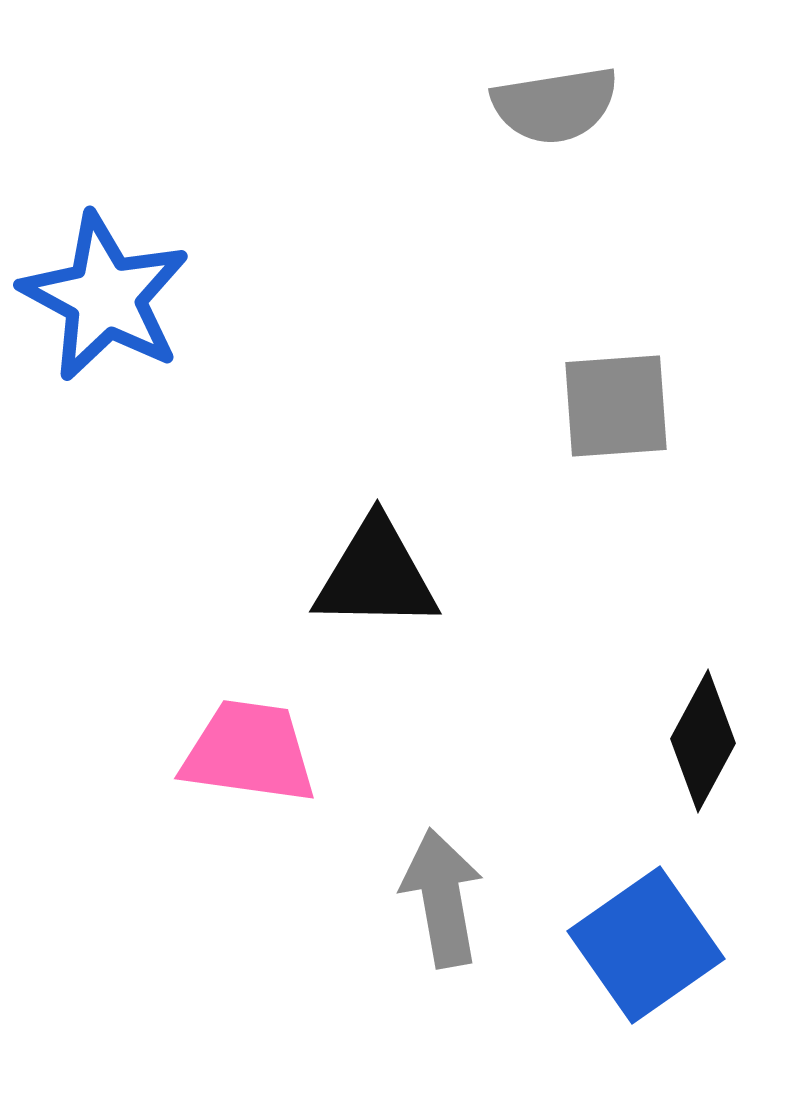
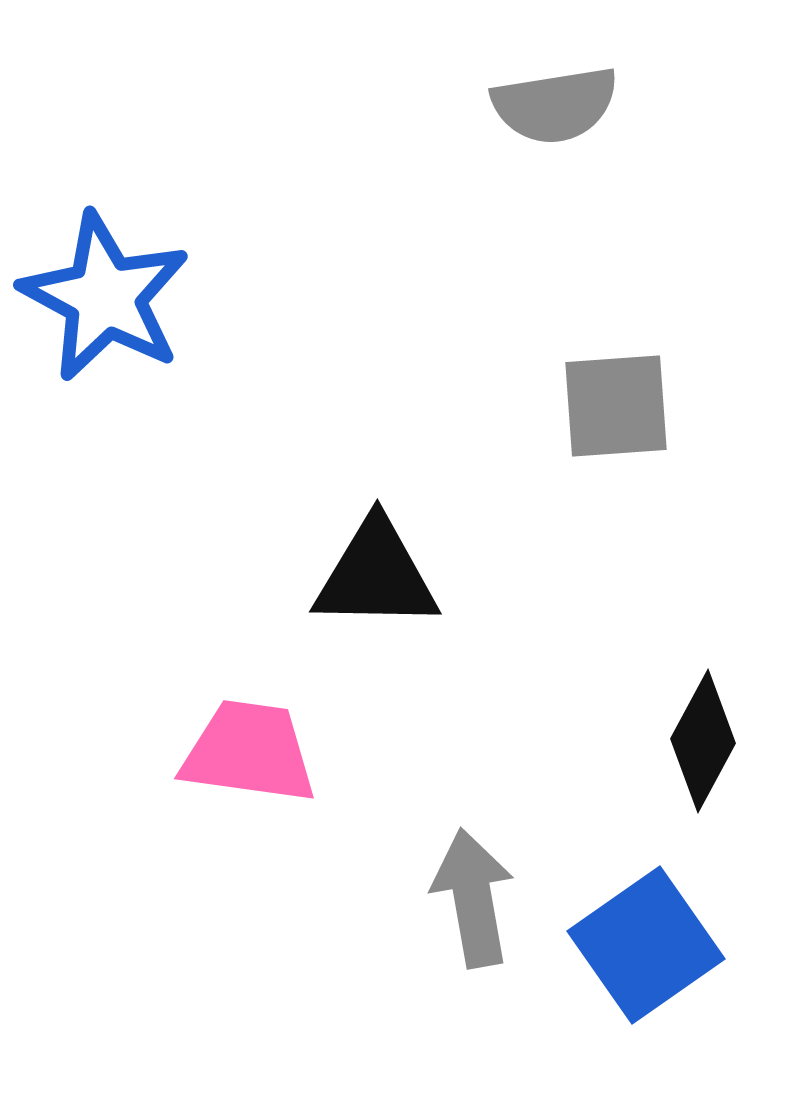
gray arrow: moved 31 px right
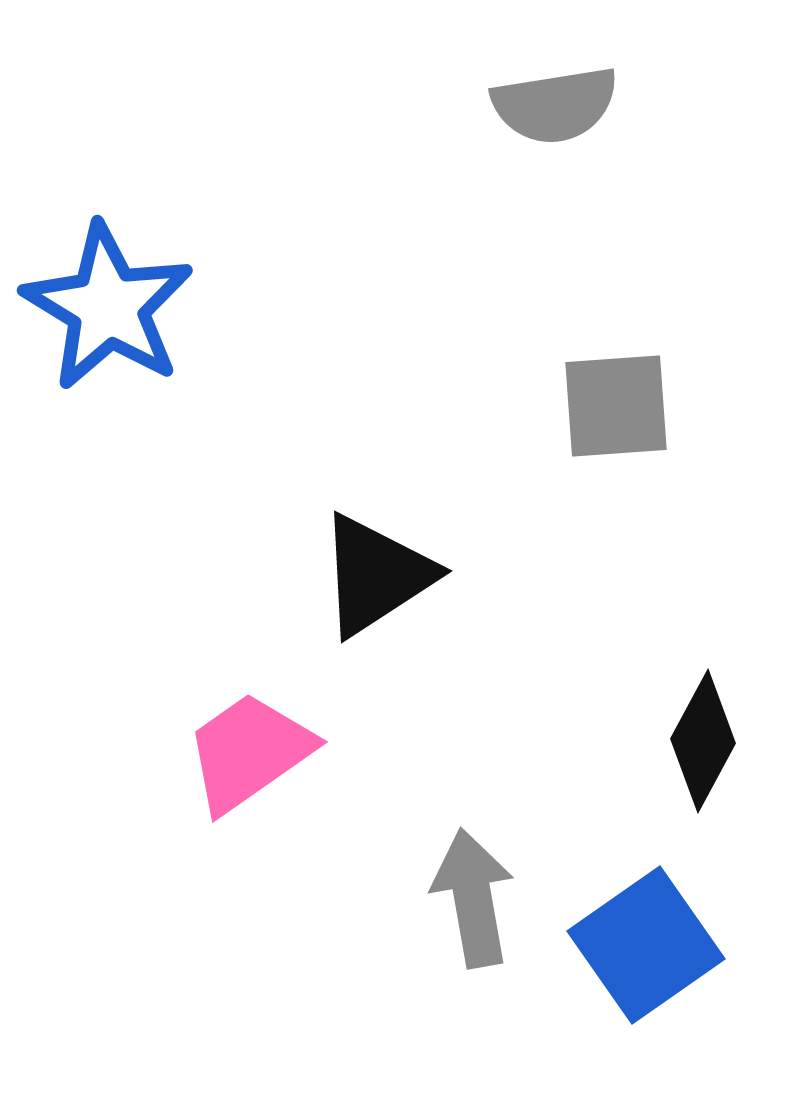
blue star: moved 3 px right, 10 px down; rotated 3 degrees clockwise
black triangle: rotated 34 degrees counterclockwise
pink trapezoid: rotated 43 degrees counterclockwise
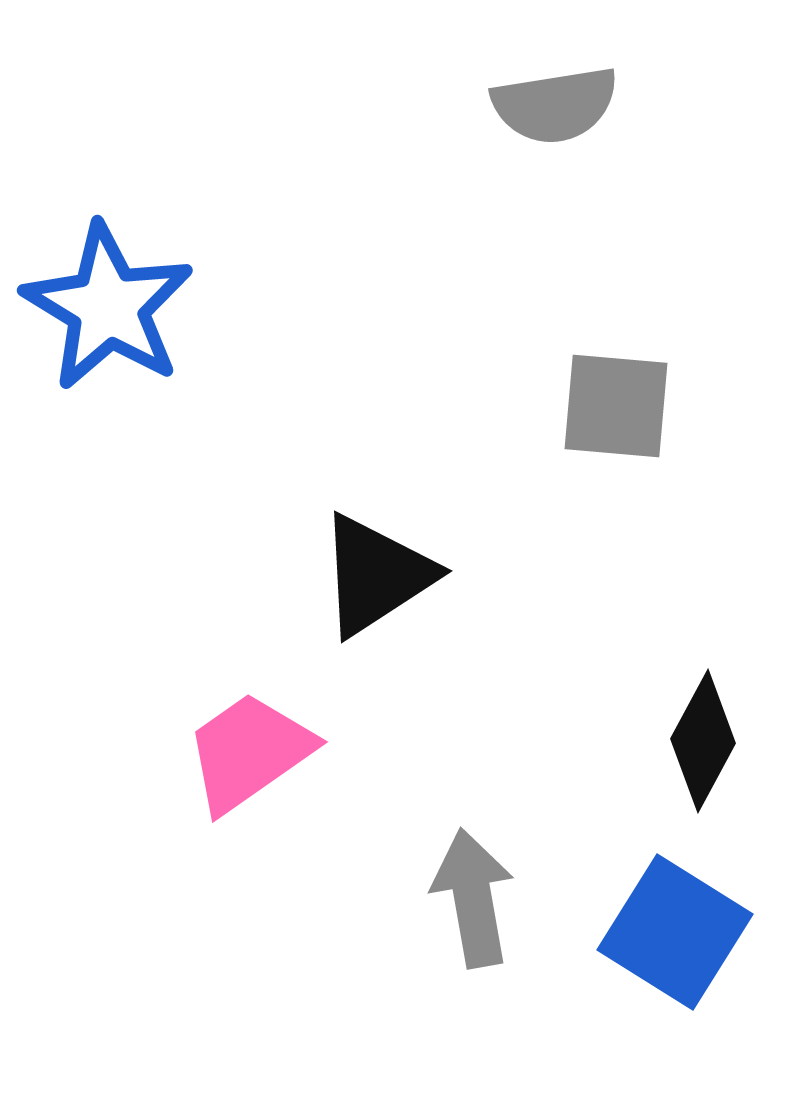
gray square: rotated 9 degrees clockwise
blue square: moved 29 px right, 13 px up; rotated 23 degrees counterclockwise
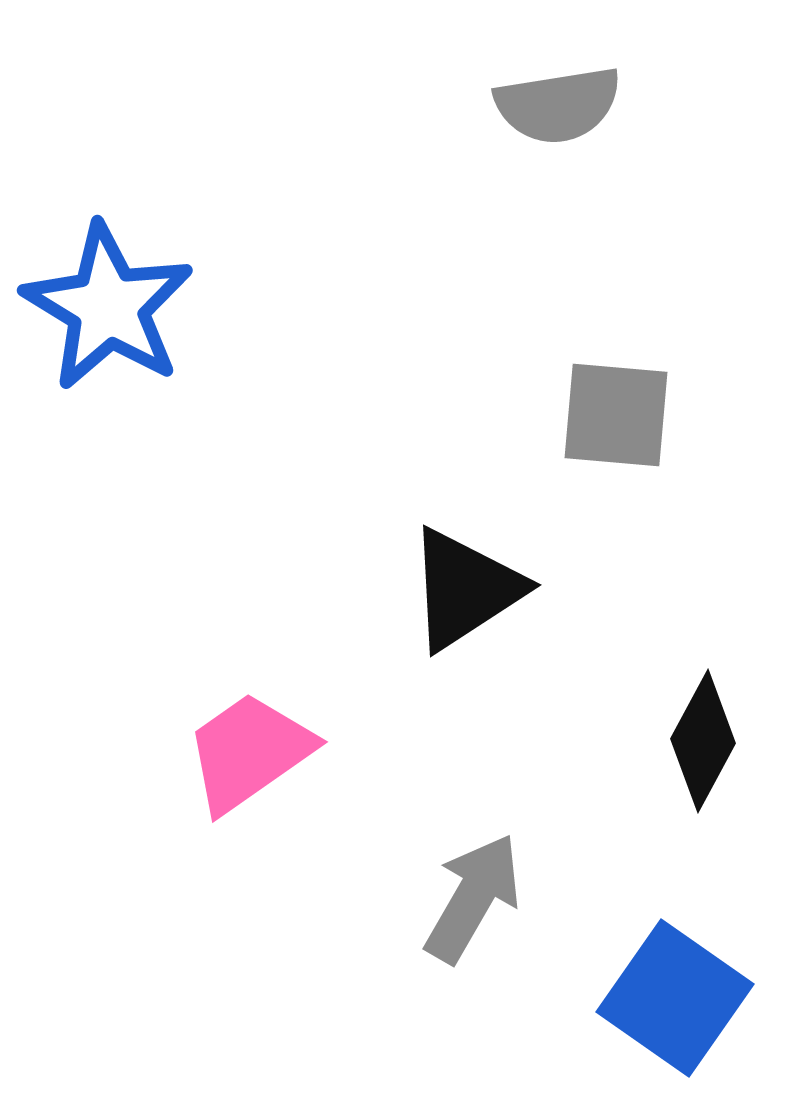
gray semicircle: moved 3 px right
gray square: moved 9 px down
black triangle: moved 89 px right, 14 px down
gray arrow: rotated 40 degrees clockwise
blue square: moved 66 px down; rotated 3 degrees clockwise
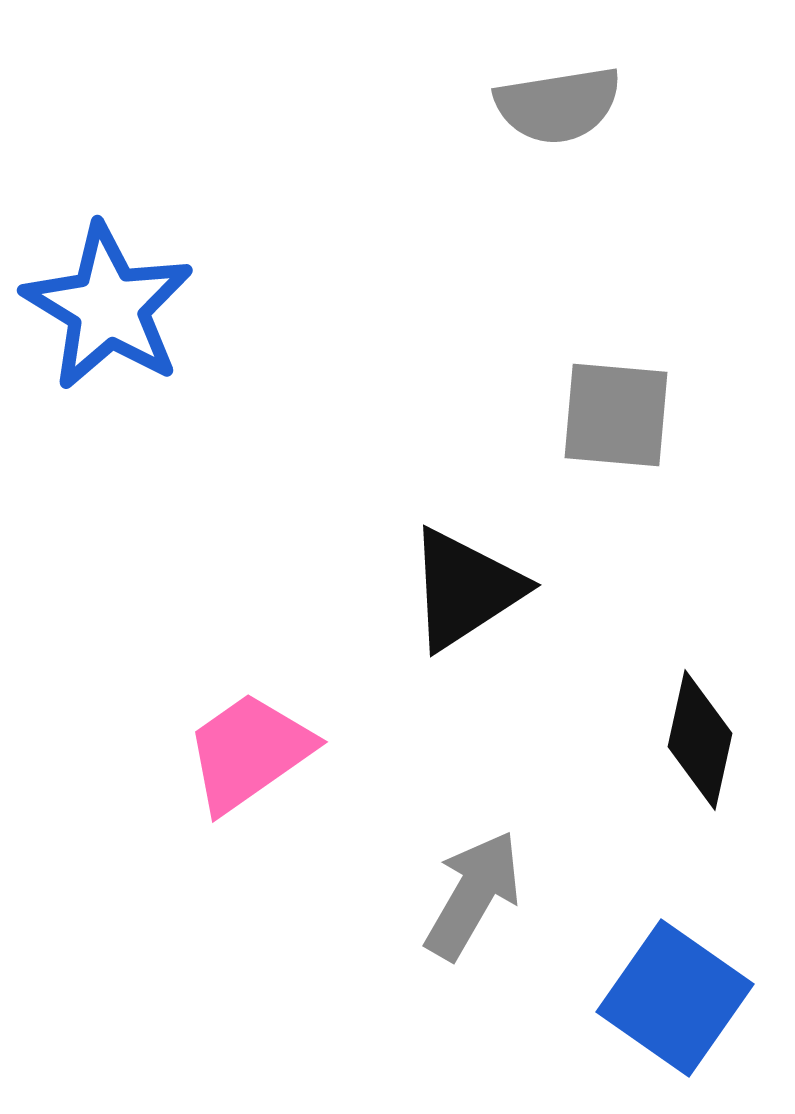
black diamond: moved 3 px left, 1 px up; rotated 16 degrees counterclockwise
gray arrow: moved 3 px up
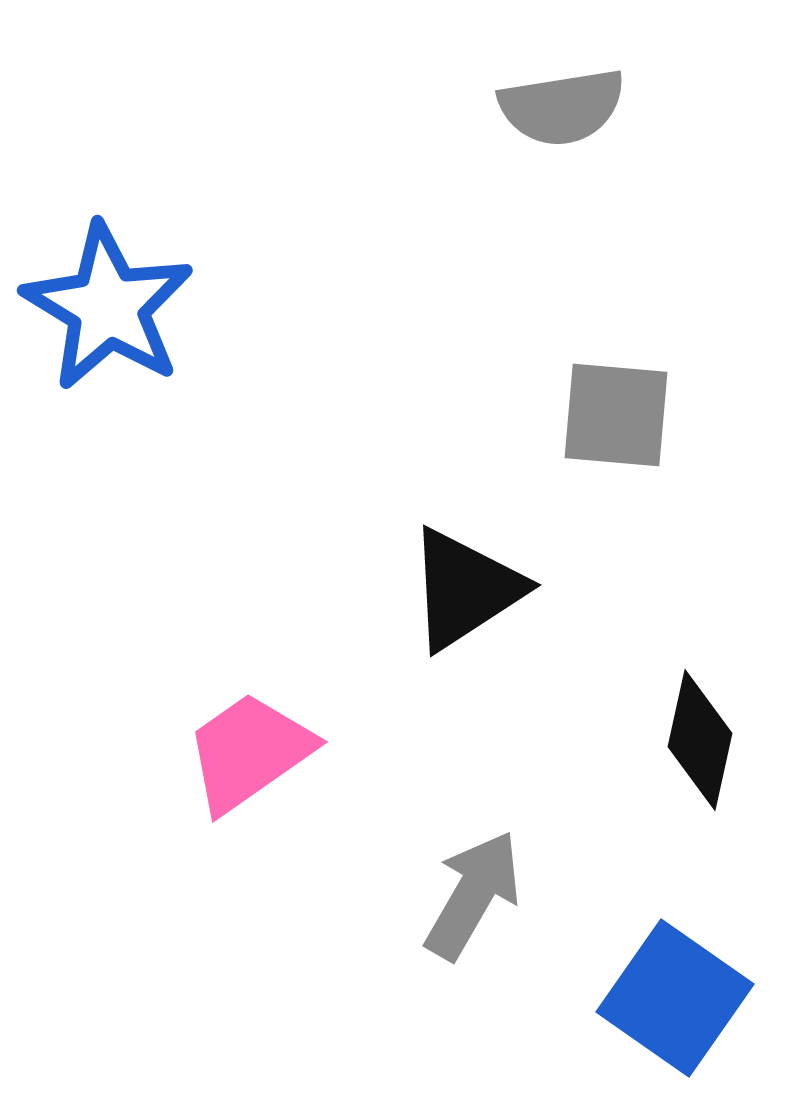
gray semicircle: moved 4 px right, 2 px down
